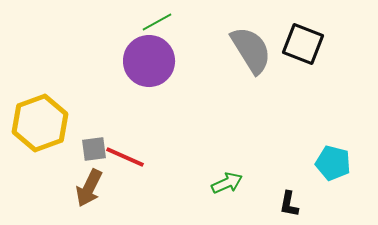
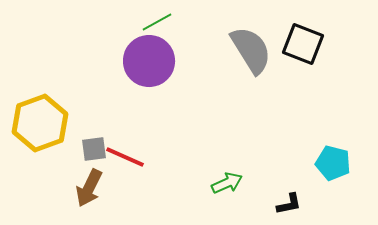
black L-shape: rotated 112 degrees counterclockwise
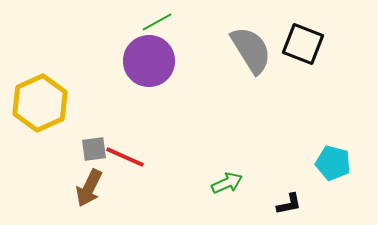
yellow hexagon: moved 20 px up; rotated 4 degrees counterclockwise
